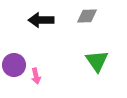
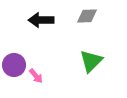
green triangle: moved 6 px left; rotated 20 degrees clockwise
pink arrow: rotated 28 degrees counterclockwise
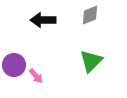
gray diamond: moved 3 px right, 1 px up; rotated 20 degrees counterclockwise
black arrow: moved 2 px right
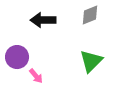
purple circle: moved 3 px right, 8 px up
